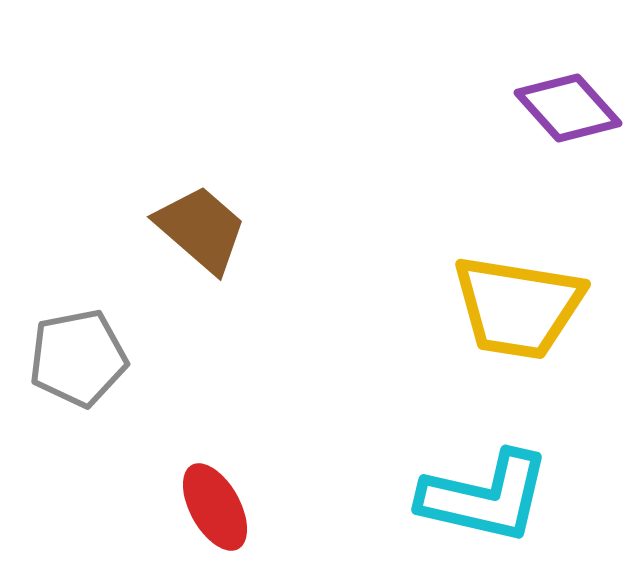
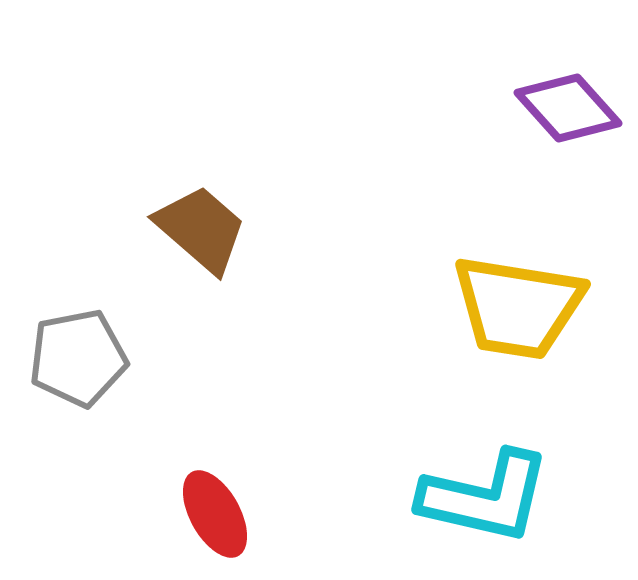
red ellipse: moved 7 px down
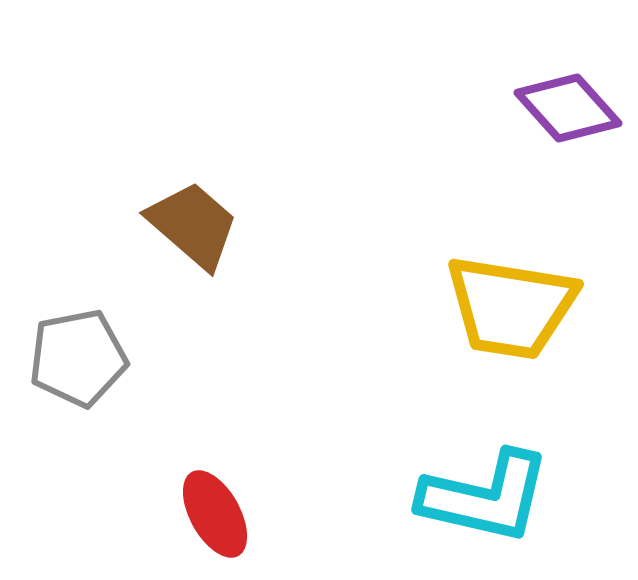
brown trapezoid: moved 8 px left, 4 px up
yellow trapezoid: moved 7 px left
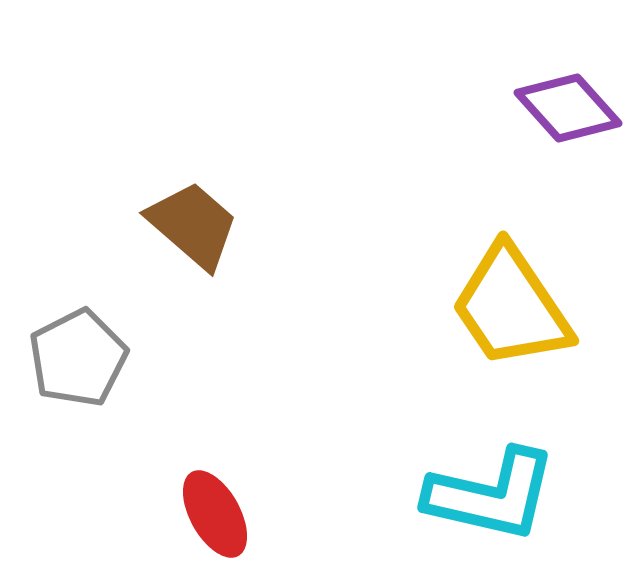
yellow trapezoid: rotated 47 degrees clockwise
gray pentagon: rotated 16 degrees counterclockwise
cyan L-shape: moved 6 px right, 2 px up
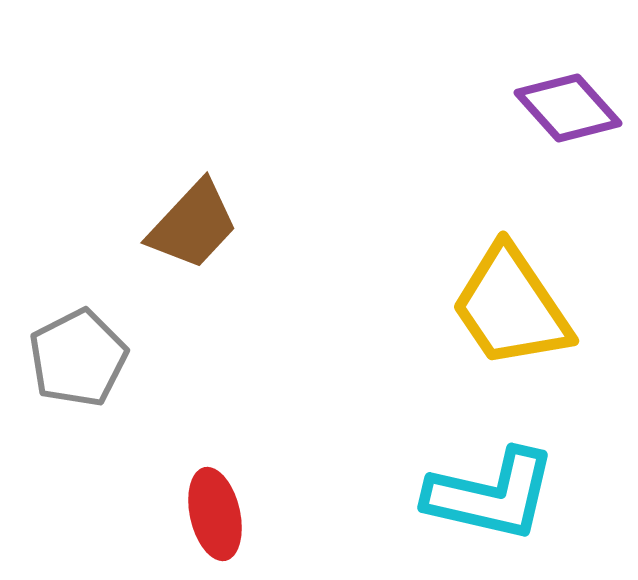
brown trapezoid: rotated 92 degrees clockwise
red ellipse: rotated 16 degrees clockwise
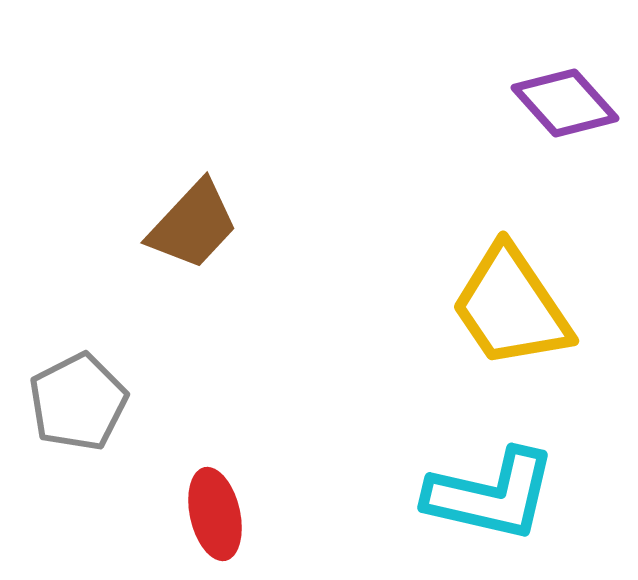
purple diamond: moved 3 px left, 5 px up
gray pentagon: moved 44 px down
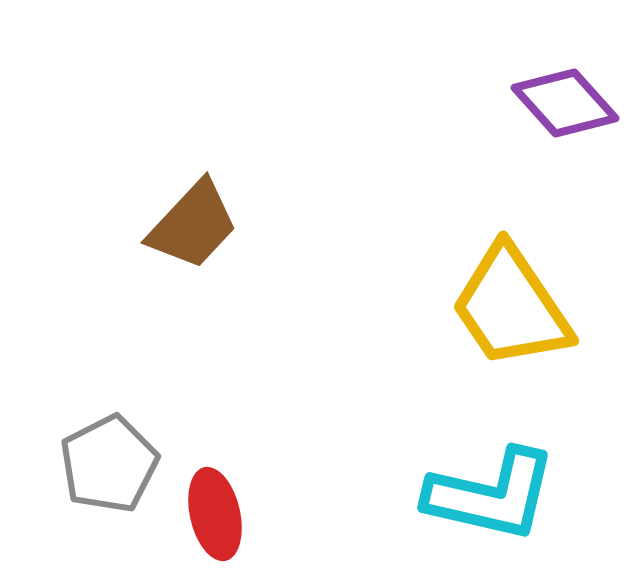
gray pentagon: moved 31 px right, 62 px down
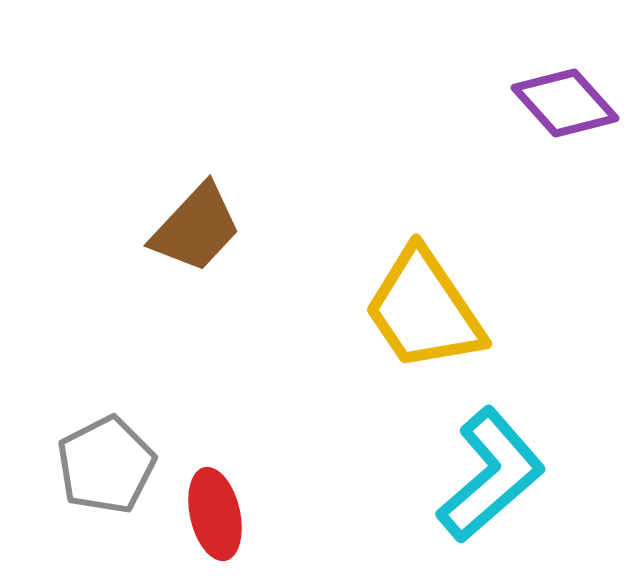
brown trapezoid: moved 3 px right, 3 px down
yellow trapezoid: moved 87 px left, 3 px down
gray pentagon: moved 3 px left, 1 px down
cyan L-shape: moved 20 px up; rotated 54 degrees counterclockwise
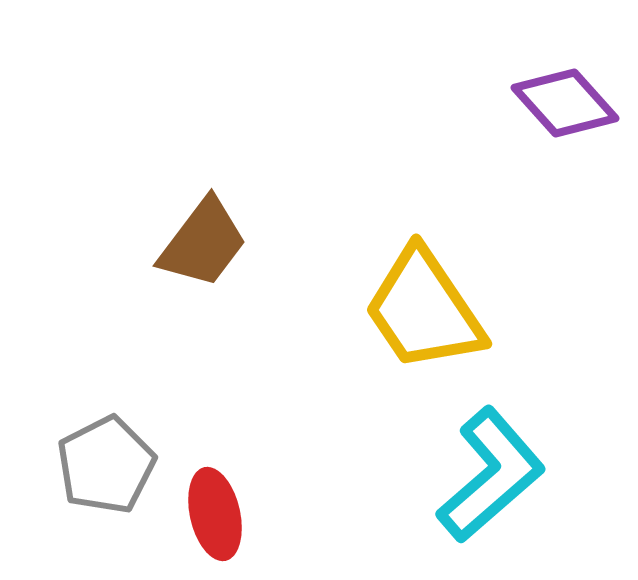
brown trapezoid: moved 7 px right, 15 px down; rotated 6 degrees counterclockwise
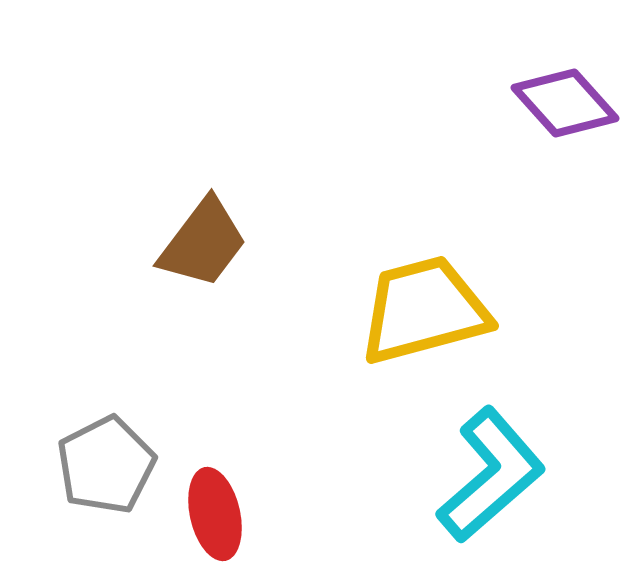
yellow trapezoid: rotated 109 degrees clockwise
